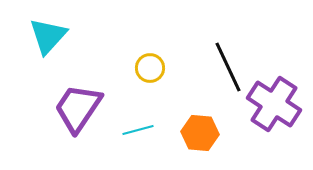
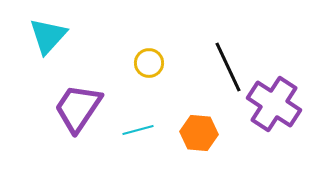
yellow circle: moved 1 px left, 5 px up
orange hexagon: moved 1 px left
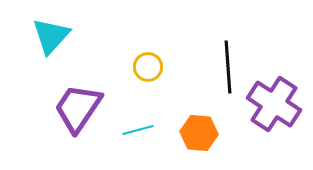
cyan triangle: moved 3 px right
yellow circle: moved 1 px left, 4 px down
black line: rotated 21 degrees clockwise
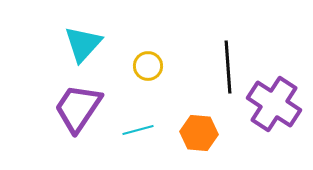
cyan triangle: moved 32 px right, 8 px down
yellow circle: moved 1 px up
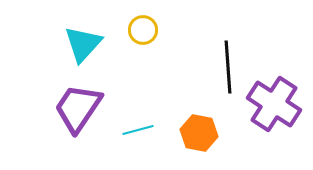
yellow circle: moved 5 px left, 36 px up
orange hexagon: rotated 6 degrees clockwise
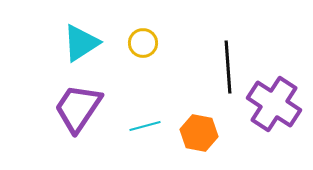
yellow circle: moved 13 px down
cyan triangle: moved 2 px left, 1 px up; rotated 15 degrees clockwise
cyan line: moved 7 px right, 4 px up
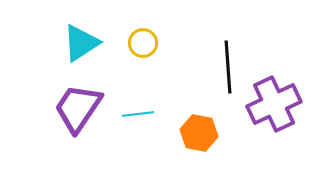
purple cross: rotated 32 degrees clockwise
cyan line: moved 7 px left, 12 px up; rotated 8 degrees clockwise
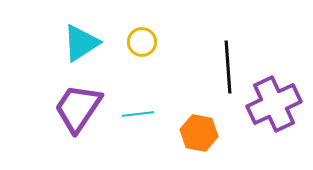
yellow circle: moved 1 px left, 1 px up
